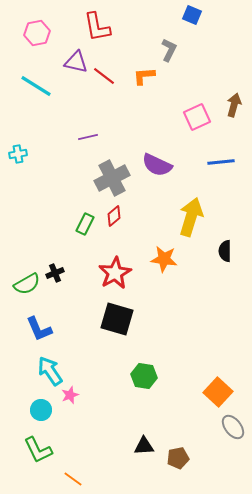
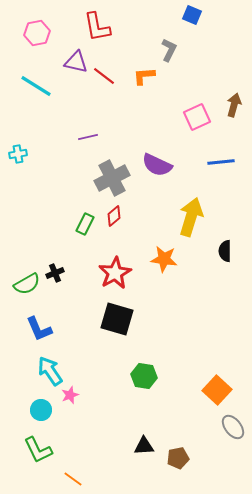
orange square: moved 1 px left, 2 px up
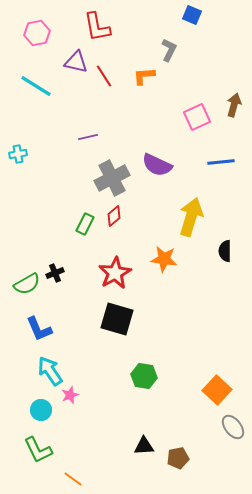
red line: rotated 20 degrees clockwise
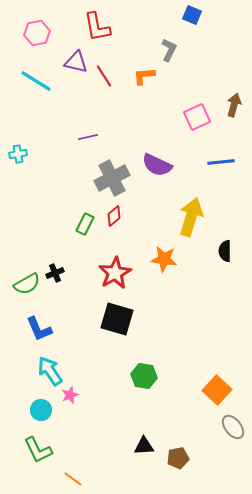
cyan line: moved 5 px up
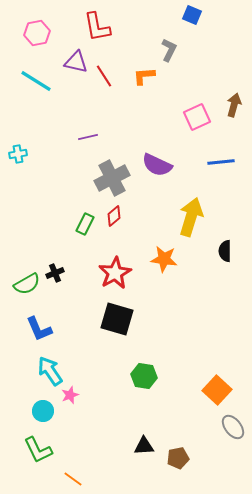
cyan circle: moved 2 px right, 1 px down
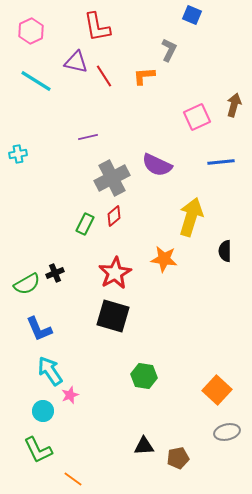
pink hexagon: moved 6 px left, 2 px up; rotated 15 degrees counterclockwise
black square: moved 4 px left, 3 px up
gray ellipse: moved 6 px left, 5 px down; rotated 65 degrees counterclockwise
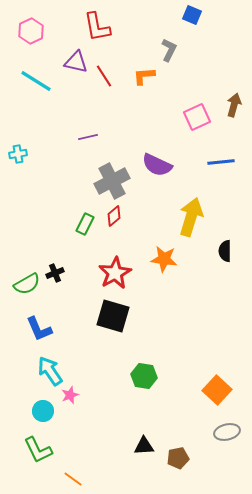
gray cross: moved 3 px down
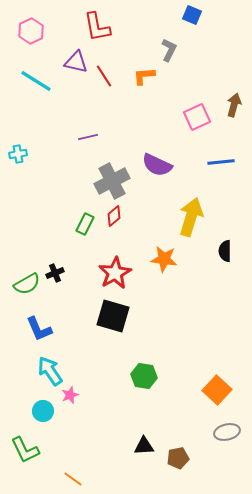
green L-shape: moved 13 px left
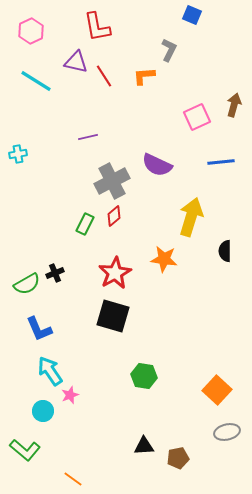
green L-shape: rotated 24 degrees counterclockwise
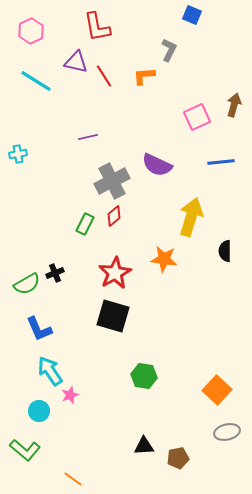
cyan circle: moved 4 px left
